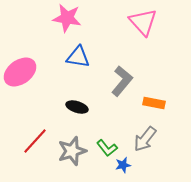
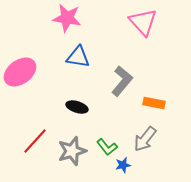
green L-shape: moved 1 px up
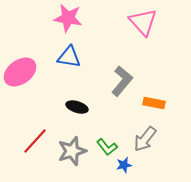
pink star: moved 1 px right
blue triangle: moved 9 px left
blue star: moved 1 px right
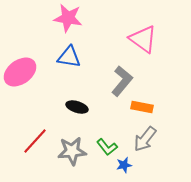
pink triangle: moved 17 px down; rotated 12 degrees counterclockwise
orange rectangle: moved 12 px left, 4 px down
gray star: rotated 12 degrees clockwise
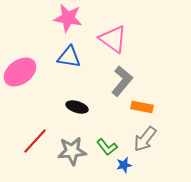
pink triangle: moved 30 px left
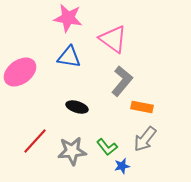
blue star: moved 2 px left, 1 px down
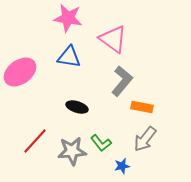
green L-shape: moved 6 px left, 4 px up
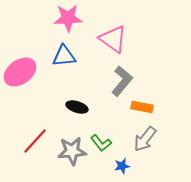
pink star: rotated 12 degrees counterclockwise
blue triangle: moved 5 px left, 1 px up; rotated 15 degrees counterclockwise
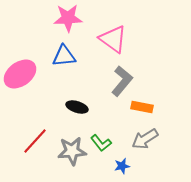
pink ellipse: moved 2 px down
gray arrow: rotated 20 degrees clockwise
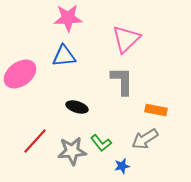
pink triangle: moved 13 px right; rotated 40 degrees clockwise
gray L-shape: rotated 40 degrees counterclockwise
orange rectangle: moved 14 px right, 3 px down
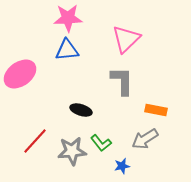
blue triangle: moved 3 px right, 6 px up
black ellipse: moved 4 px right, 3 px down
